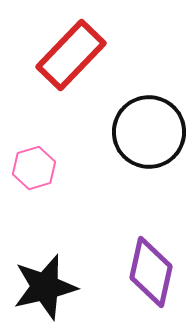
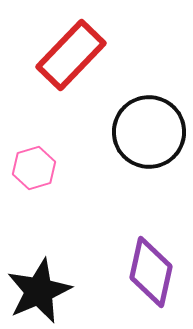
black star: moved 6 px left, 4 px down; rotated 10 degrees counterclockwise
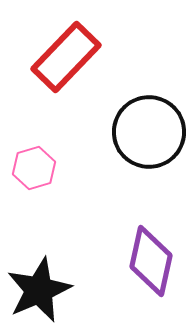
red rectangle: moved 5 px left, 2 px down
purple diamond: moved 11 px up
black star: moved 1 px up
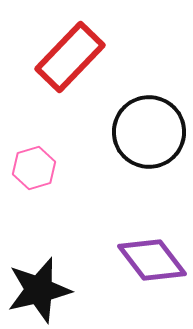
red rectangle: moved 4 px right
purple diamond: moved 1 px right, 1 px up; rotated 50 degrees counterclockwise
black star: rotated 10 degrees clockwise
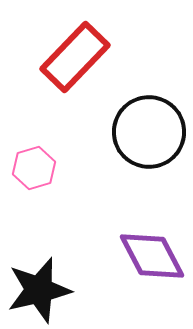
red rectangle: moved 5 px right
purple diamond: moved 4 px up; rotated 10 degrees clockwise
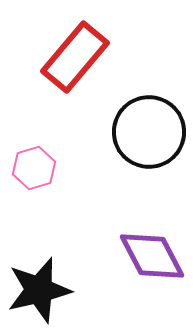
red rectangle: rotated 4 degrees counterclockwise
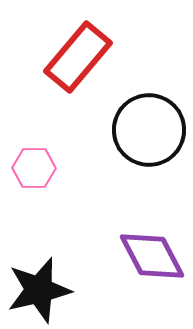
red rectangle: moved 3 px right
black circle: moved 2 px up
pink hexagon: rotated 18 degrees clockwise
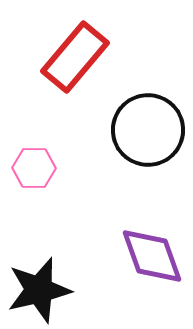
red rectangle: moved 3 px left
black circle: moved 1 px left
purple diamond: rotated 8 degrees clockwise
